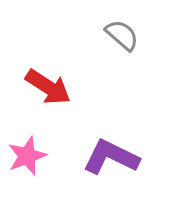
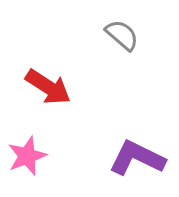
purple L-shape: moved 26 px right, 1 px down
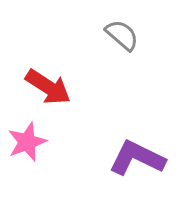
pink star: moved 14 px up
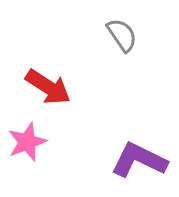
gray semicircle: rotated 15 degrees clockwise
purple L-shape: moved 2 px right, 2 px down
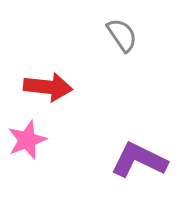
red arrow: rotated 27 degrees counterclockwise
pink star: moved 2 px up
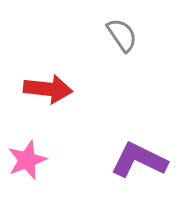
red arrow: moved 2 px down
pink star: moved 20 px down
